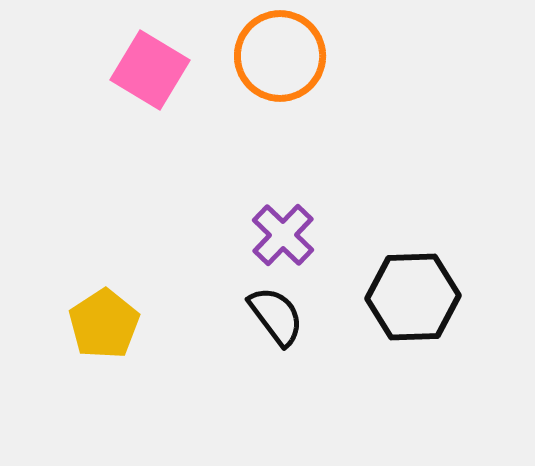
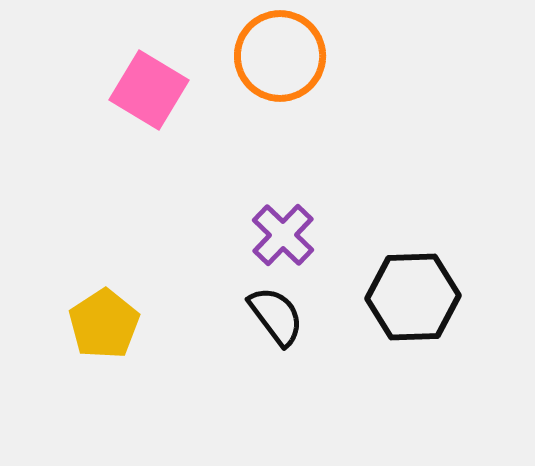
pink square: moved 1 px left, 20 px down
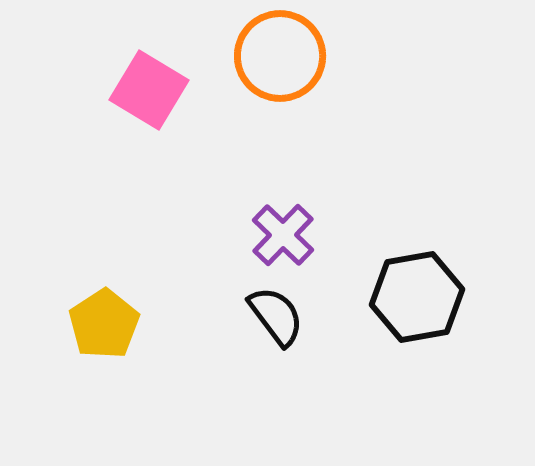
black hexagon: moved 4 px right; rotated 8 degrees counterclockwise
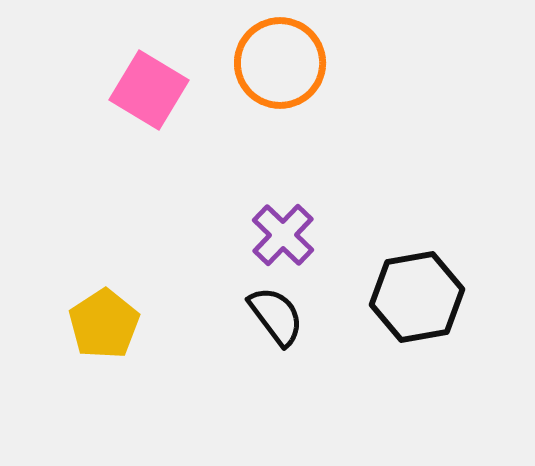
orange circle: moved 7 px down
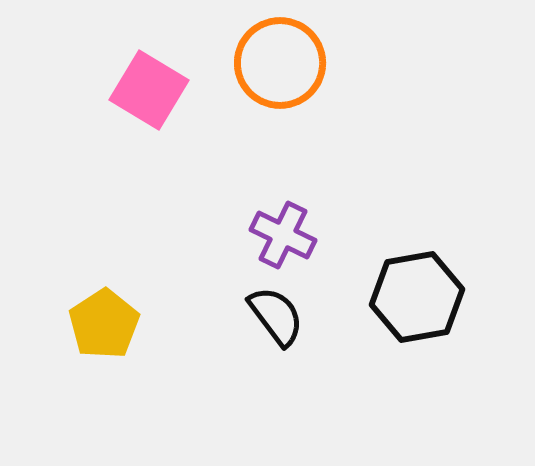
purple cross: rotated 18 degrees counterclockwise
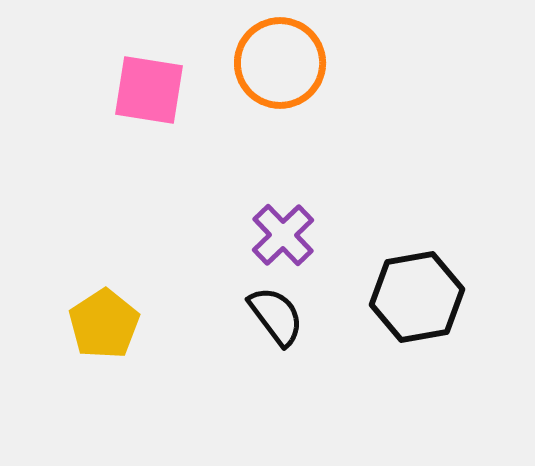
pink square: rotated 22 degrees counterclockwise
purple cross: rotated 20 degrees clockwise
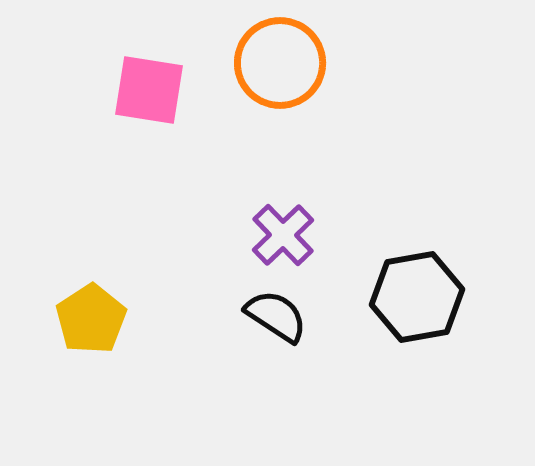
black semicircle: rotated 20 degrees counterclockwise
yellow pentagon: moved 13 px left, 5 px up
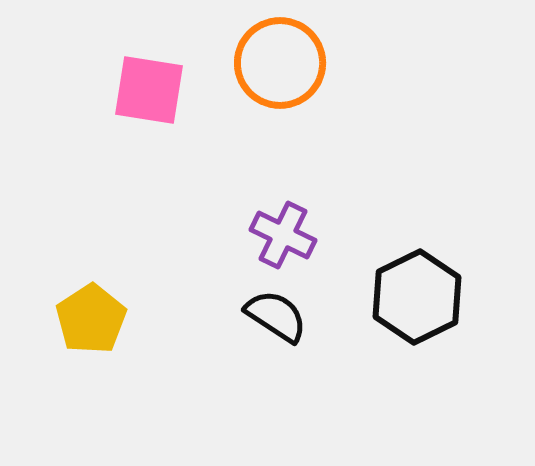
purple cross: rotated 20 degrees counterclockwise
black hexagon: rotated 16 degrees counterclockwise
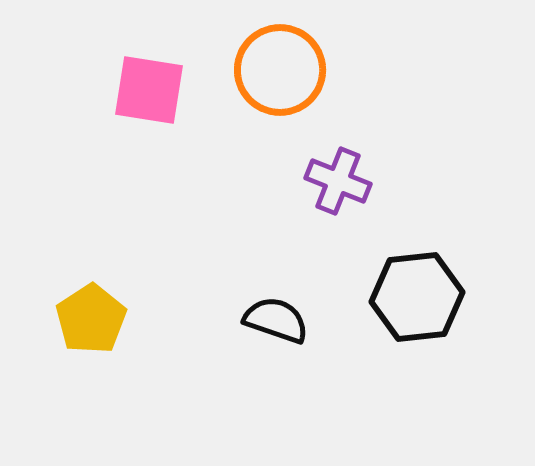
orange circle: moved 7 px down
purple cross: moved 55 px right, 54 px up; rotated 4 degrees counterclockwise
black hexagon: rotated 20 degrees clockwise
black semicircle: moved 4 px down; rotated 14 degrees counterclockwise
